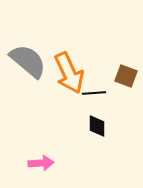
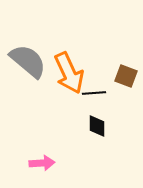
pink arrow: moved 1 px right
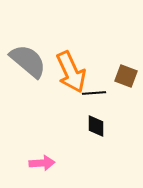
orange arrow: moved 2 px right, 1 px up
black diamond: moved 1 px left
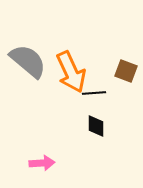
brown square: moved 5 px up
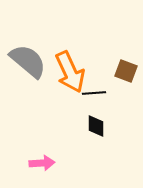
orange arrow: moved 1 px left
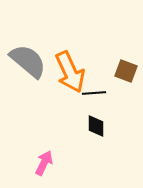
pink arrow: moved 2 px right; rotated 60 degrees counterclockwise
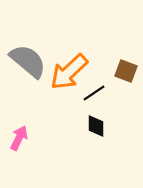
orange arrow: moved 1 px left; rotated 72 degrees clockwise
black line: rotated 30 degrees counterclockwise
pink arrow: moved 25 px left, 25 px up
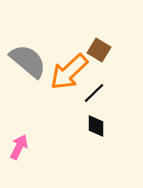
brown square: moved 27 px left, 21 px up; rotated 10 degrees clockwise
black line: rotated 10 degrees counterclockwise
pink arrow: moved 9 px down
